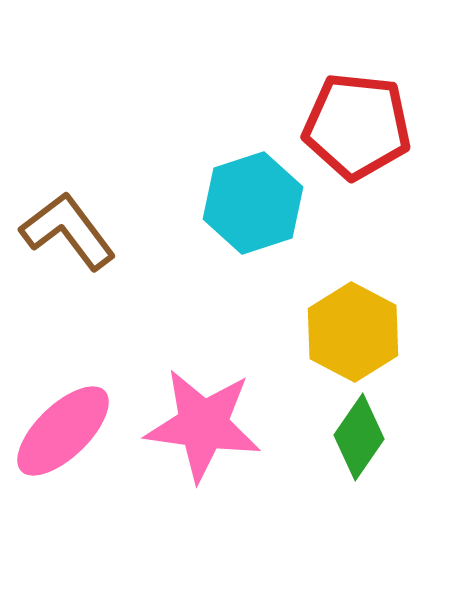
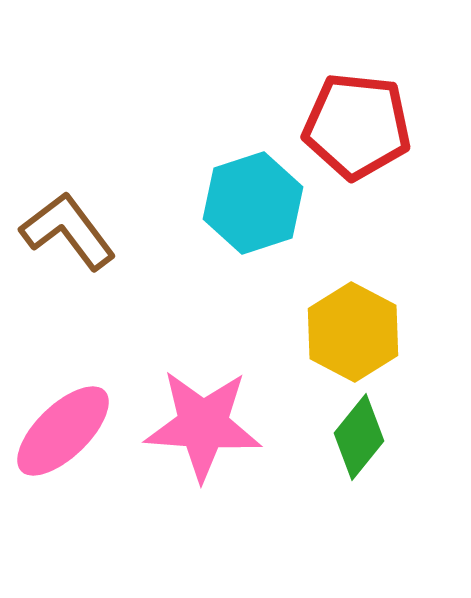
pink star: rotated 4 degrees counterclockwise
green diamond: rotated 4 degrees clockwise
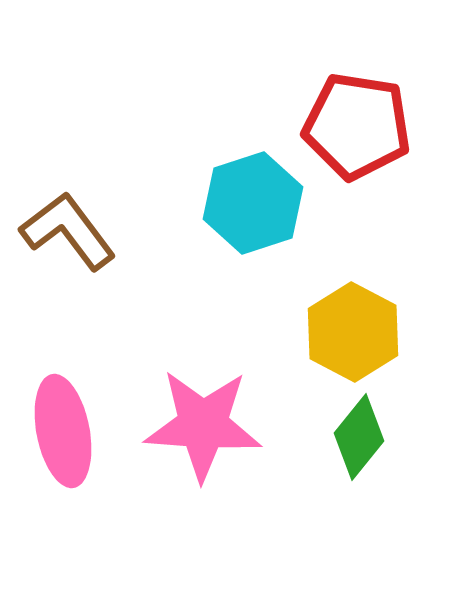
red pentagon: rotated 3 degrees clockwise
pink ellipse: rotated 57 degrees counterclockwise
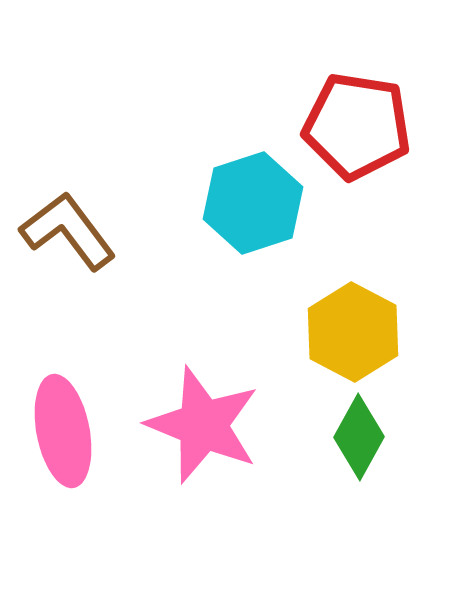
pink star: rotated 18 degrees clockwise
green diamond: rotated 10 degrees counterclockwise
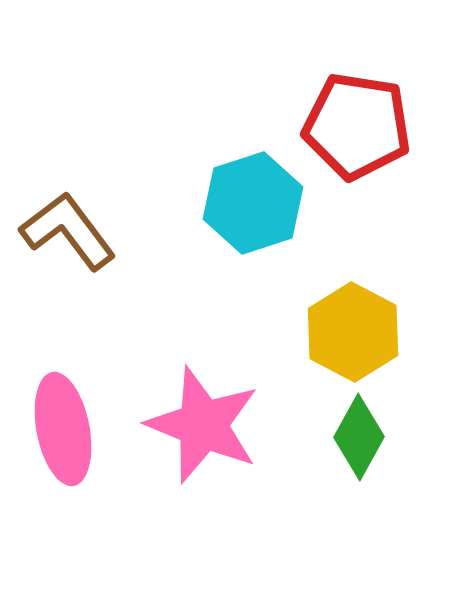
pink ellipse: moved 2 px up
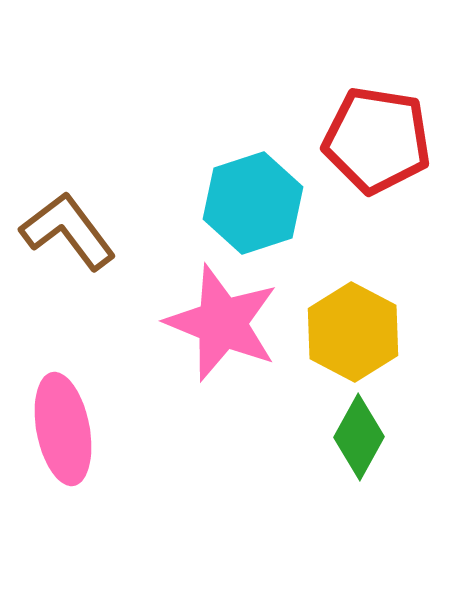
red pentagon: moved 20 px right, 14 px down
pink star: moved 19 px right, 102 px up
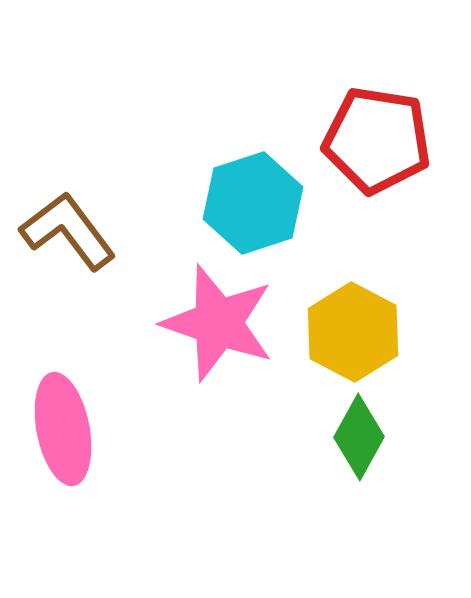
pink star: moved 4 px left; rotated 3 degrees counterclockwise
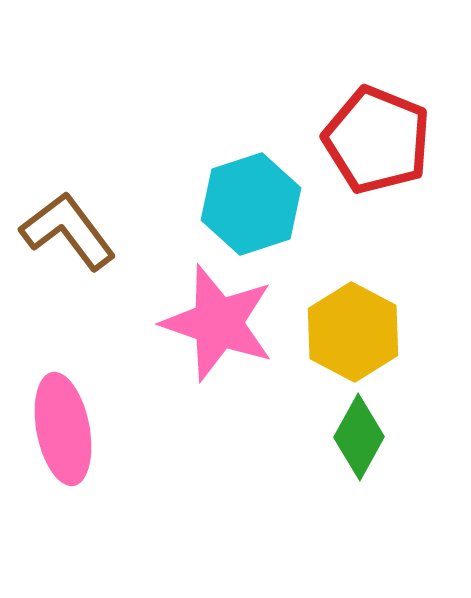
red pentagon: rotated 13 degrees clockwise
cyan hexagon: moved 2 px left, 1 px down
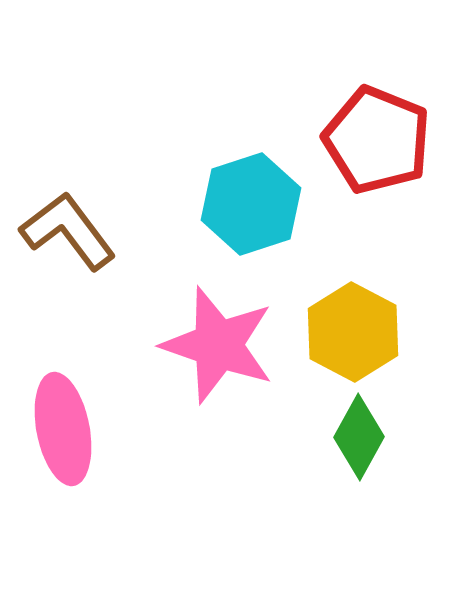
pink star: moved 22 px down
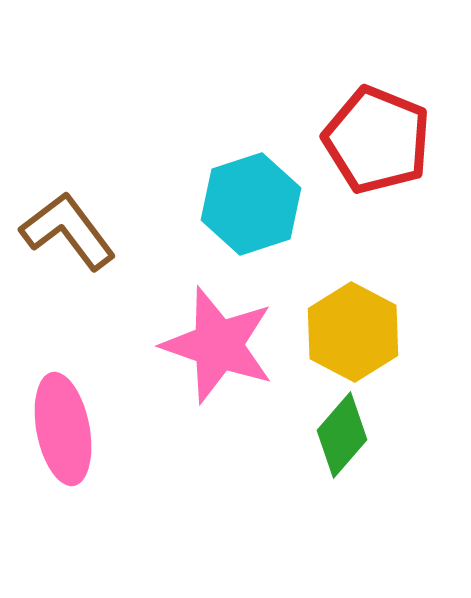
green diamond: moved 17 px left, 2 px up; rotated 12 degrees clockwise
